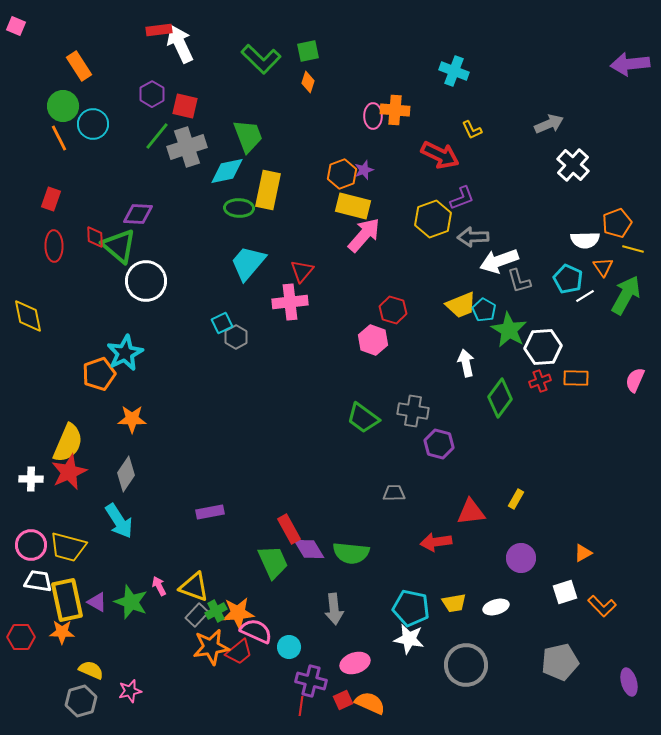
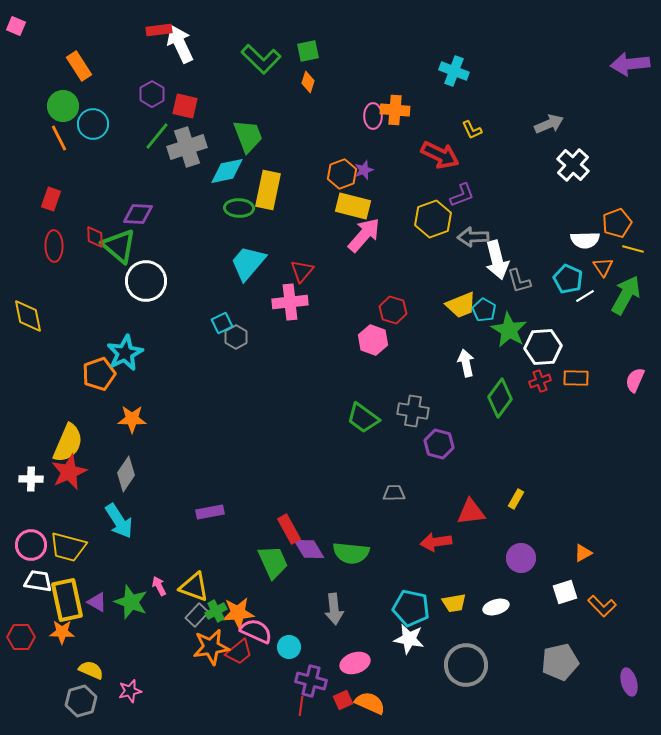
purple L-shape at (462, 198): moved 3 px up
white arrow at (499, 261): moved 2 px left, 1 px up; rotated 84 degrees counterclockwise
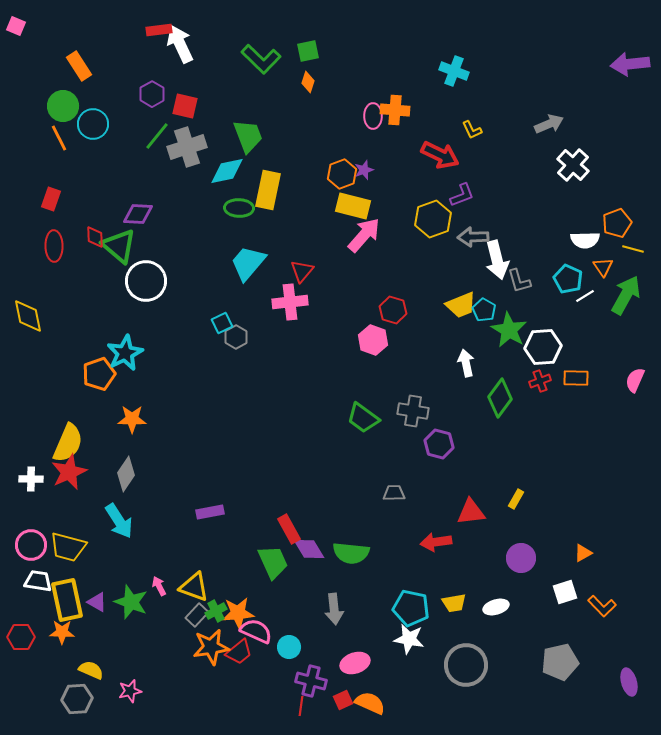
gray hexagon at (81, 701): moved 4 px left, 2 px up; rotated 12 degrees clockwise
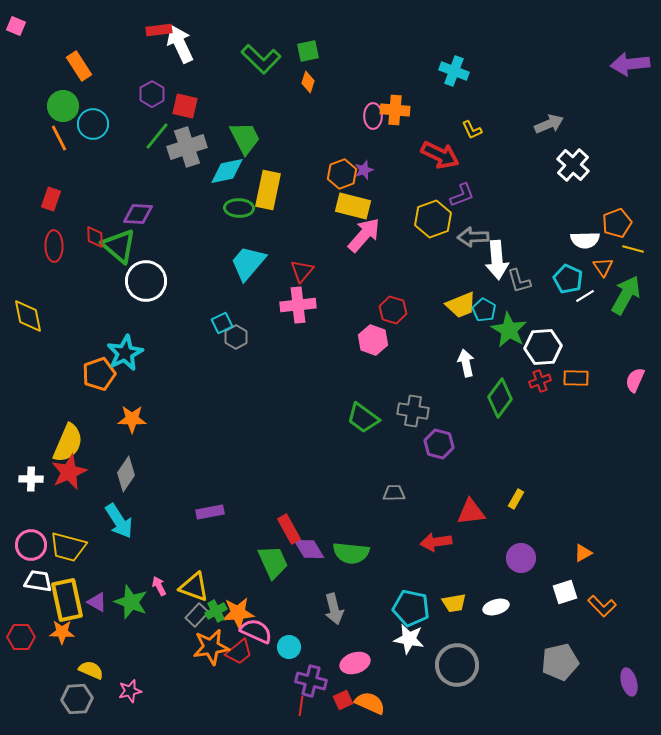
green trapezoid at (248, 136): moved 3 px left, 2 px down; rotated 6 degrees counterclockwise
white arrow at (497, 260): rotated 9 degrees clockwise
pink cross at (290, 302): moved 8 px right, 3 px down
gray arrow at (334, 609): rotated 8 degrees counterclockwise
gray circle at (466, 665): moved 9 px left
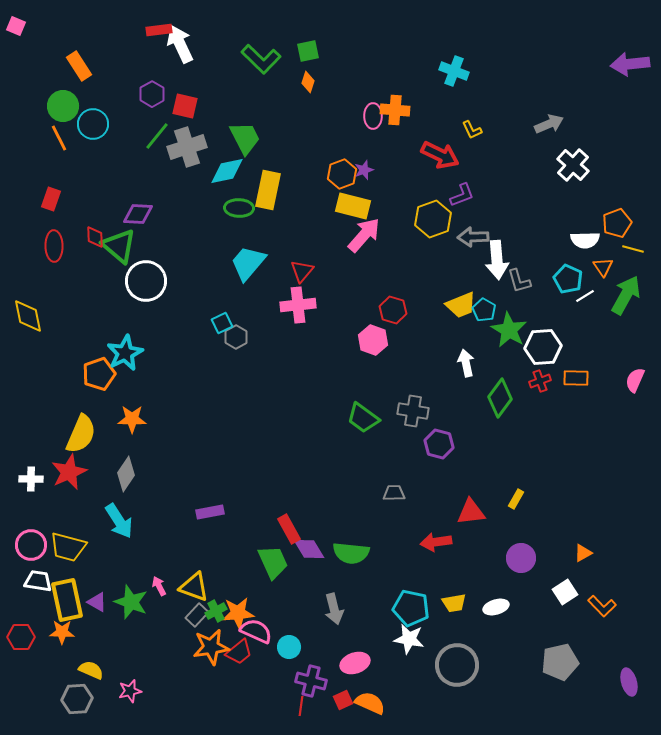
yellow semicircle at (68, 443): moved 13 px right, 9 px up
white square at (565, 592): rotated 15 degrees counterclockwise
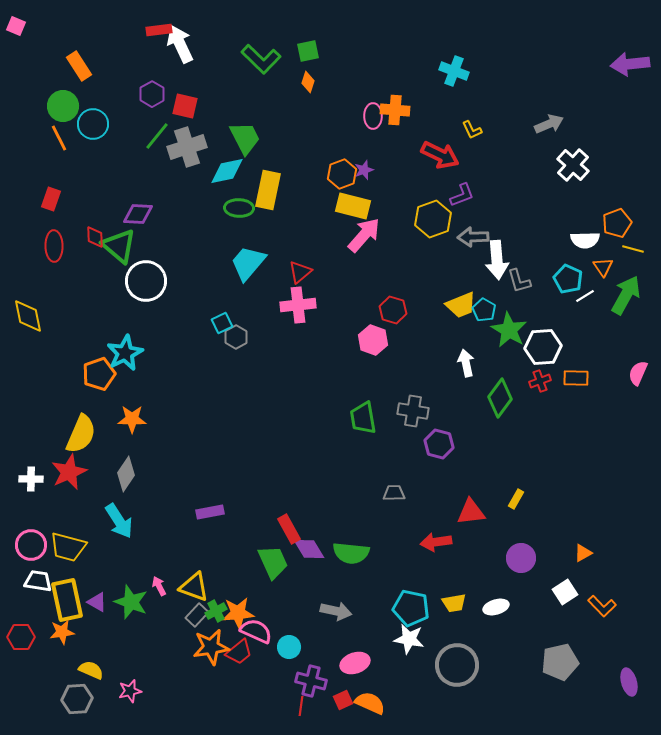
red triangle at (302, 271): moved 2 px left, 1 px down; rotated 10 degrees clockwise
pink semicircle at (635, 380): moved 3 px right, 7 px up
green trapezoid at (363, 418): rotated 44 degrees clockwise
gray arrow at (334, 609): moved 2 px right, 2 px down; rotated 64 degrees counterclockwise
orange star at (62, 632): rotated 10 degrees counterclockwise
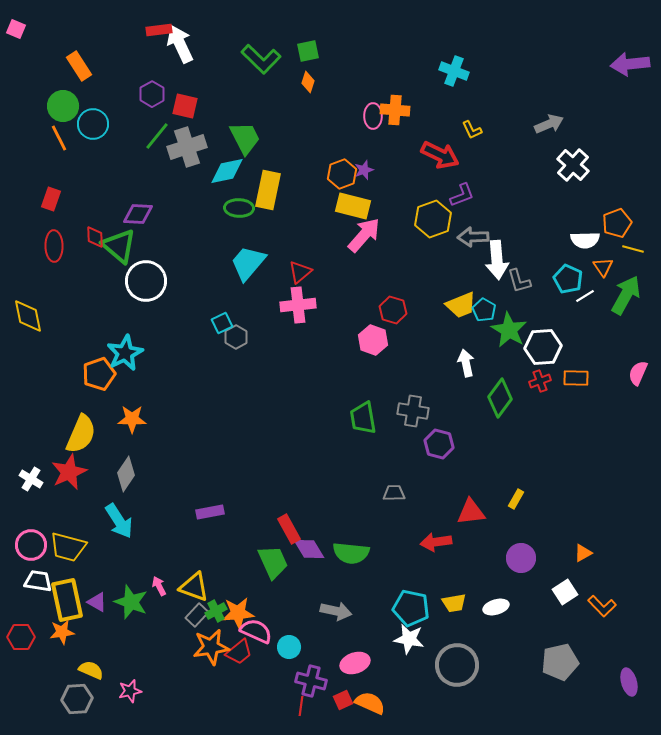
pink square at (16, 26): moved 3 px down
white cross at (31, 479): rotated 30 degrees clockwise
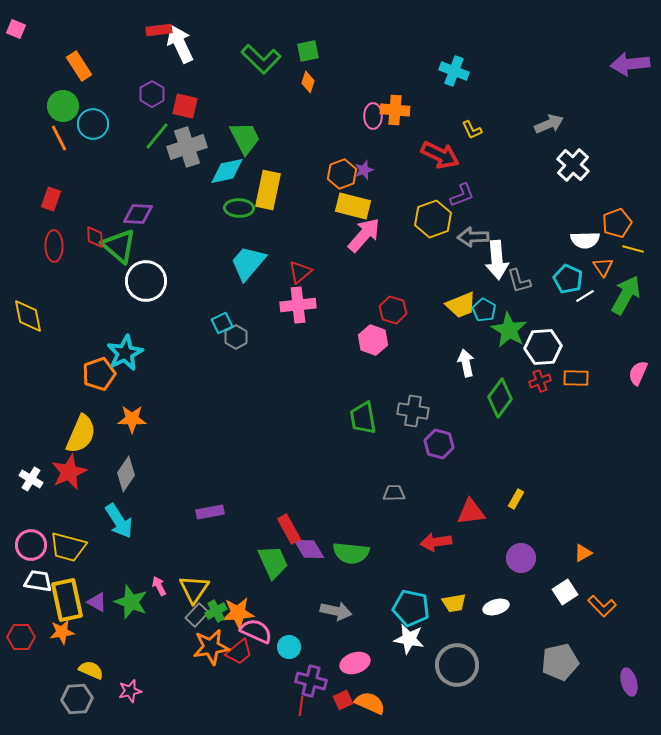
yellow triangle at (194, 587): moved 2 px down; rotated 44 degrees clockwise
